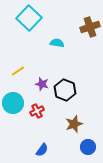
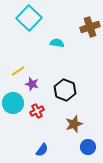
purple star: moved 10 px left
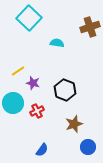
purple star: moved 1 px right, 1 px up
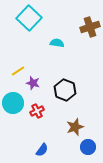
brown star: moved 1 px right, 3 px down
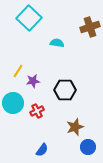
yellow line: rotated 24 degrees counterclockwise
purple star: moved 2 px up; rotated 24 degrees counterclockwise
black hexagon: rotated 20 degrees counterclockwise
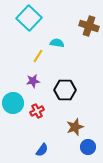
brown cross: moved 1 px left, 1 px up; rotated 36 degrees clockwise
yellow line: moved 20 px right, 15 px up
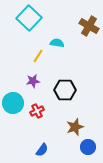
brown cross: rotated 12 degrees clockwise
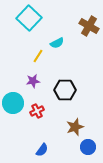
cyan semicircle: rotated 144 degrees clockwise
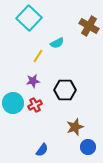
red cross: moved 2 px left, 6 px up
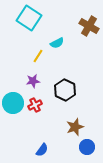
cyan square: rotated 10 degrees counterclockwise
black hexagon: rotated 25 degrees clockwise
blue circle: moved 1 px left
